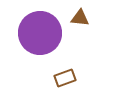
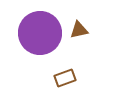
brown triangle: moved 1 px left, 12 px down; rotated 18 degrees counterclockwise
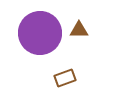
brown triangle: rotated 12 degrees clockwise
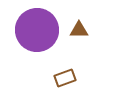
purple circle: moved 3 px left, 3 px up
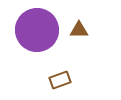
brown rectangle: moved 5 px left, 2 px down
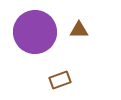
purple circle: moved 2 px left, 2 px down
